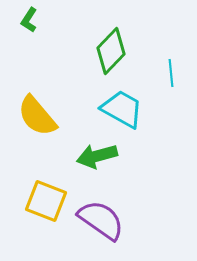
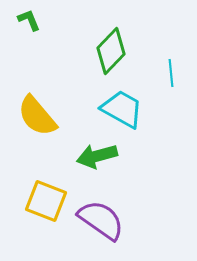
green L-shape: rotated 125 degrees clockwise
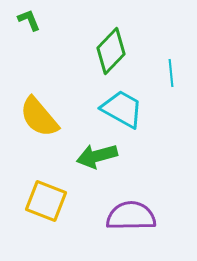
yellow semicircle: moved 2 px right, 1 px down
purple semicircle: moved 30 px right, 4 px up; rotated 36 degrees counterclockwise
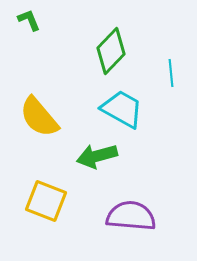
purple semicircle: rotated 6 degrees clockwise
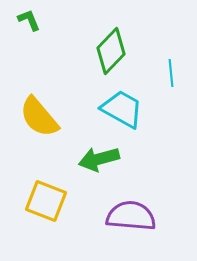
green arrow: moved 2 px right, 3 px down
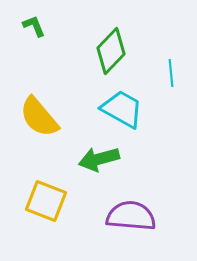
green L-shape: moved 5 px right, 6 px down
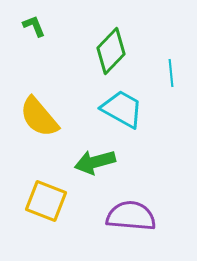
green arrow: moved 4 px left, 3 px down
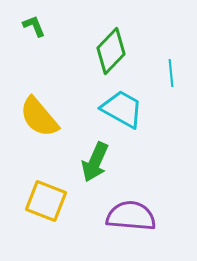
green arrow: rotated 51 degrees counterclockwise
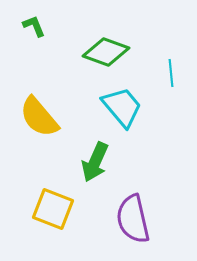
green diamond: moved 5 px left, 1 px down; rotated 66 degrees clockwise
cyan trapezoid: moved 2 px up; rotated 21 degrees clockwise
yellow square: moved 7 px right, 8 px down
purple semicircle: moved 2 px right, 3 px down; rotated 108 degrees counterclockwise
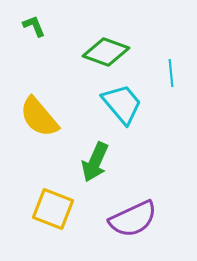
cyan trapezoid: moved 3 px up
purple semicircle: rotated 102 degrees counterclockwise
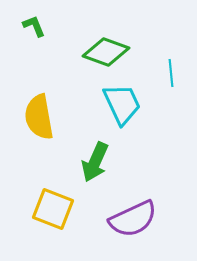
cyan trapezoid: rotated 15 degrees clockwise
yellow semicircle: rotated 30 degrees clockwise
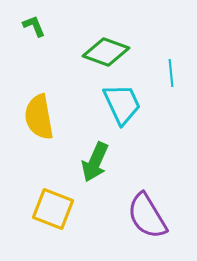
purple semicircle: moved 14 px right, 3 px up; rotated 84 degrees clockwise
